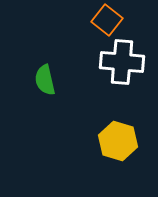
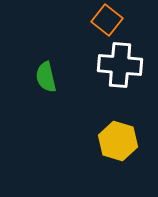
white cross: moved 2 px left, 3 px down
green semicircle: moved 1 px right, 3 px up
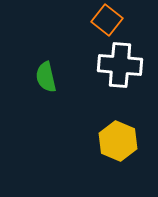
yellow hexagon: rotated 6 degrees clockwise
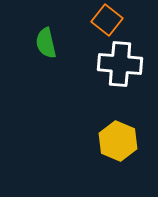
white cross: moved 1 px up
green semicircle: moved 34 px up
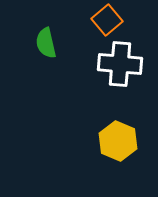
orange square: rotated 12 degrees clockwise
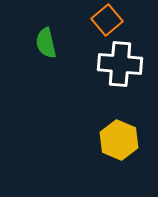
yellow hexagon: moved 1 px right, 1 px up
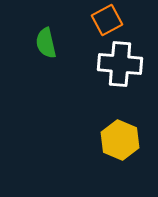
orange square: rotated 12 degrees clockwise
yellow hexagon: moved 1 px right
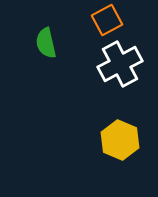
white cross: rotated 33 degrees counterclockwise
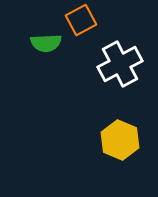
orange square: moved 26 px left
green semicircle: rotated 80 degrees counterclockwise
